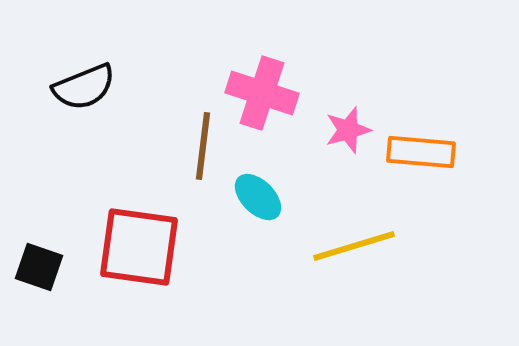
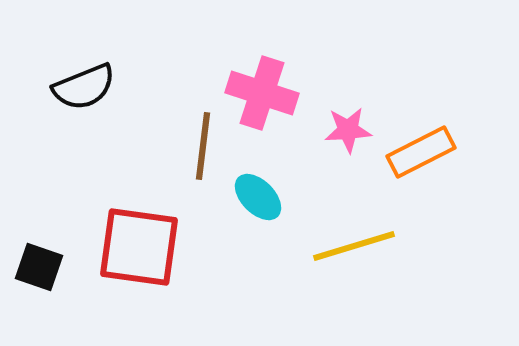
pink star: rotated 12 degrees clockwise
orange rectangle: rotated 32 degrees counterclockwise
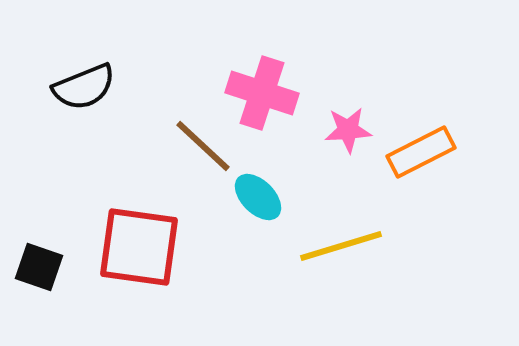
brown line: rotated 54 degrees counterclockwise
yellow line: moved 13 px left
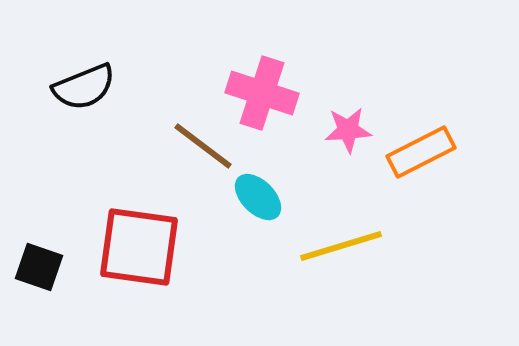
brown line: rotated 6 degrees counterclockwise
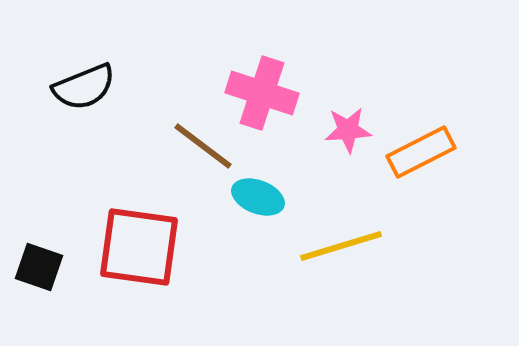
cyan ellipse: rotated 24 degrees counterclockwise
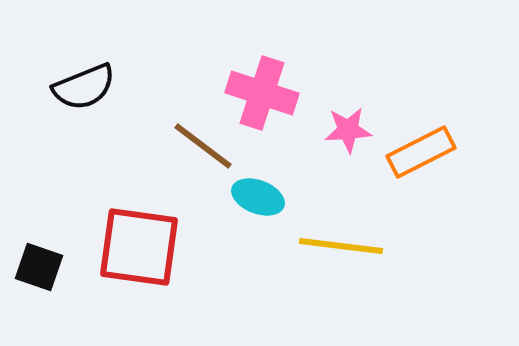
yellow line: rotated 24 degrees clockwise
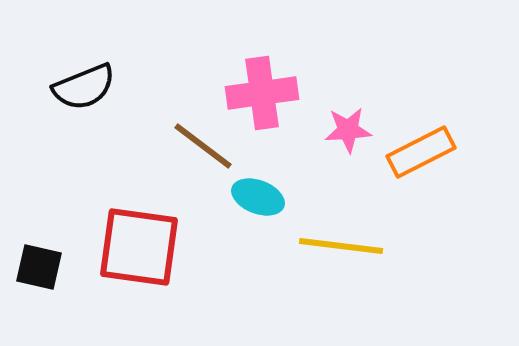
pink cross: rotated 26 degrees counterclockwise
black square: rotated 6 degrees counterclockwise
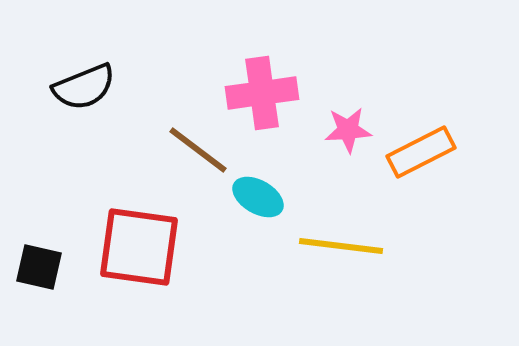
brown line: moved 5 px left, 4 px down
cyan ellipse: rotated 9 degrees clockwise
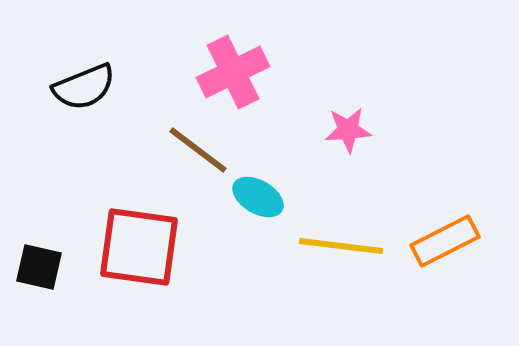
pink cross: moved 29 px left, 21 px up; rotated 18 degrees counterclockwise
orange rectangle: moved 24 px right, 89 px down
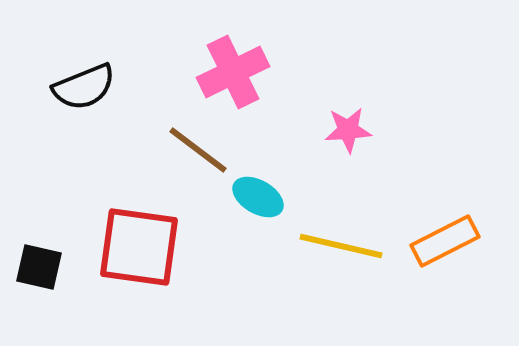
yellow line: rotated 6 degrees clockwise
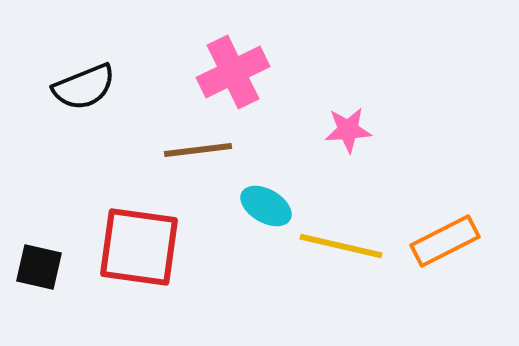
brown line: rotated 44 degrees counterclockwise
cyan ellipse: moved 8 px right, 9 px down
